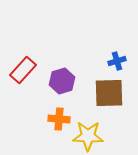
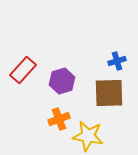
orange cross: rotated 25 degrees counterclockwise
yellow star: rotated 8 degrees clockwise
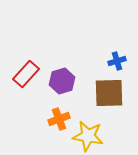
red rectangle: moved 3 px right, 4 px down
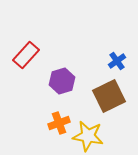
blue cross: rotated 18 degrees counterclockwise
red rectangle: moved 19 px up
brown square: moved 3 px down; rotated 24 degrees counterclockwise
orange cross: moved 4 px down
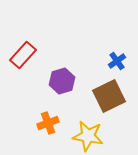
red rectangle: moved 3 px left
orange cross: moved 11 px left
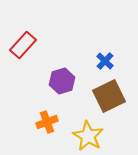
red rectangle: moved 10 px up
blue cross: moved 12 px left; rotated 12 degrees counterclockwise
orange cross: moved 1 px left, 1 px up
yellow star: rotated 20 degrees clockwise
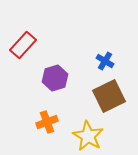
blue cross: rotated 12 degrees counterclockwise
purple hexagon: moved 7 px left, 3 px up
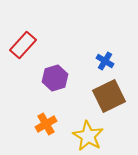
orange cross: moved 1 px left, 2 px down; rotated 10 degrees counterclockwise
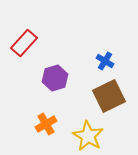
red rectangle: moved 1 px right, 2 px up
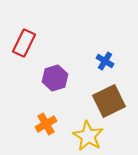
red rectangle: rotated 16 degrees counterclockwise
brown square: moved 5 px down
